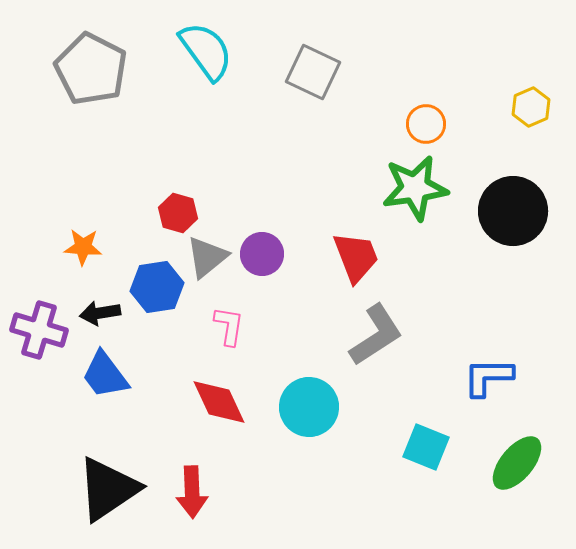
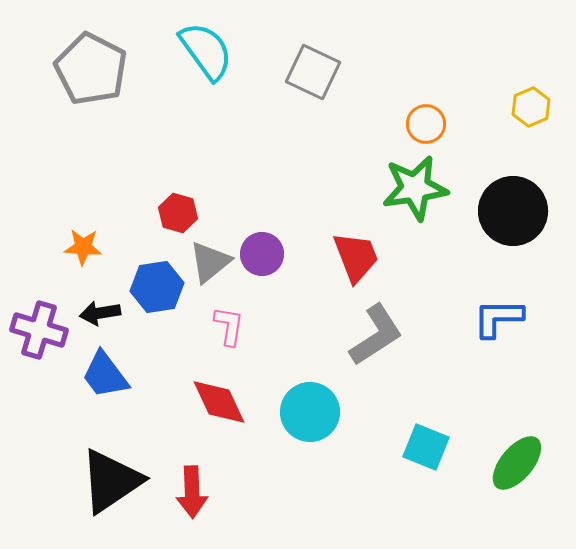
gray triangle: moved 3 px right, 5 px down
blue L-shape: moved 10 px right, 59 px up
cyan circle: moved 1 px right, 5 px down
black triangle: moved 3 px right, 8 px up
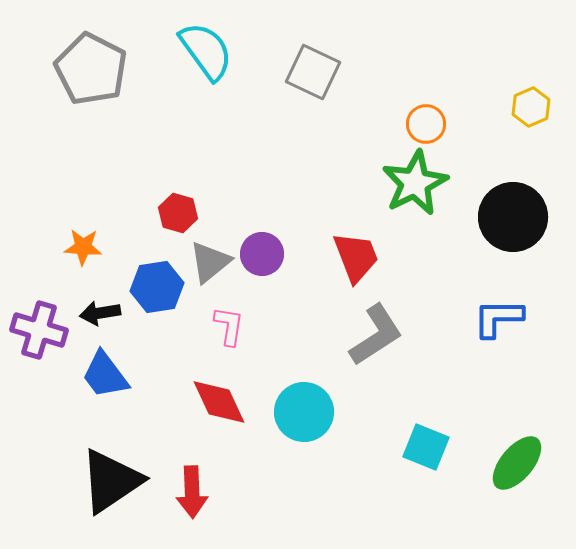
green star: moved 5 px up; rotated 18 degrees counterclockwise
black circle: moved 6 px down
cyan circle: moved 6 px left
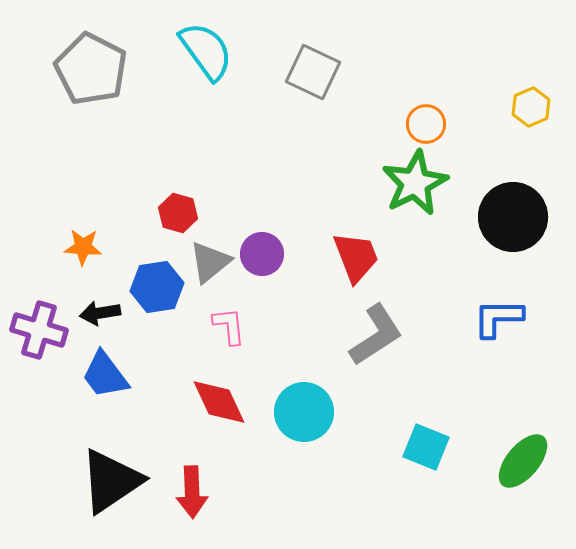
pink L-shape: rotated 15 degrees counterclockwise
green ellipse: moved 6 px right, 2 px up
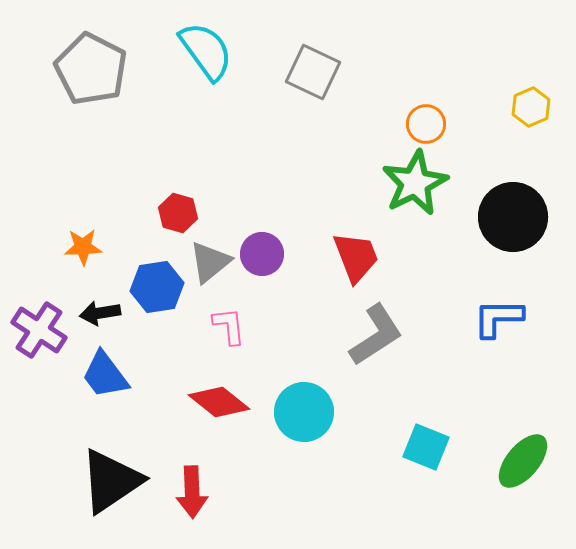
orange star: rotated 6 degrees counterclockwise
purple cross: rotated 16 degrees clockwise
red diamond: rotated 26 degrees counterclockwise
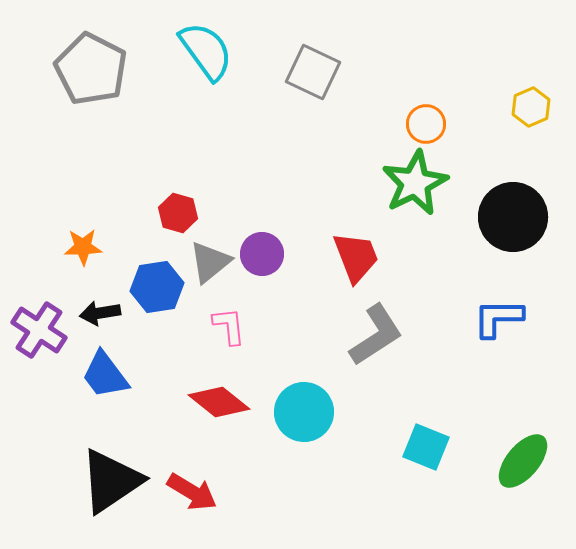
red arrow: rotated 57 degrees counterclockwise
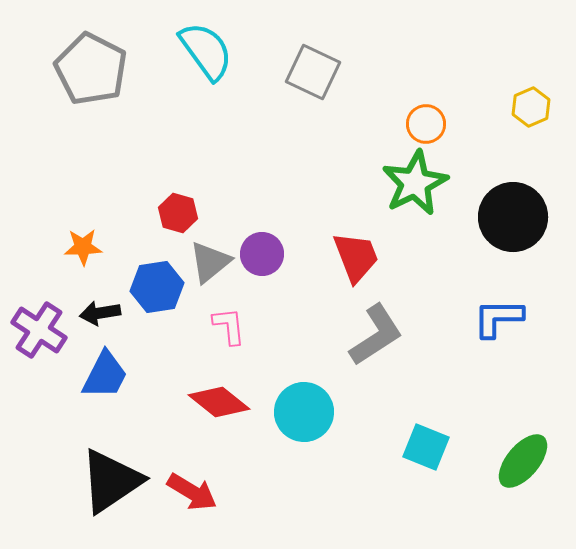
blue trapezoid: rotated 116 degrees counterclockwise
